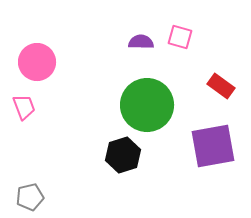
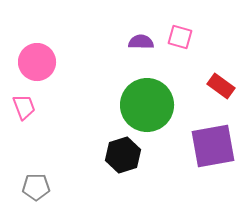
gray pentagon: moved 6 px right, 10 px up; rotated 12 degrees clockwise
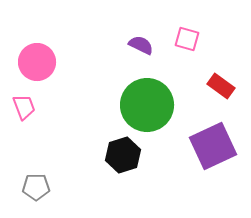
pink square: moved 7 px right, 2 px down
purple semicircle: moved 3 px down; rotated 25 degrees clockwise
purple square: rotated 15 degrees counterclockwise
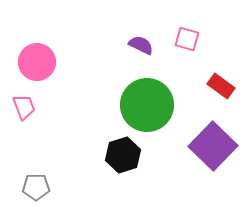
purple square: rotated 21 degrees counterclockwise
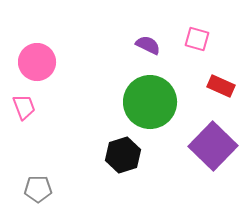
pink square: moved 10 px right
purple semicircle: moved 7 px right
red rectangle: rotated 12 degrees counterclockwise
green circle: moved 3 px right, 3 px up
gray pentagon: moved 2 px right, 2 px down
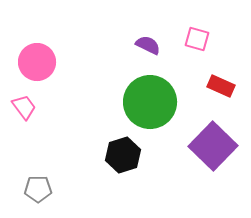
pink trapezoid: rotated 16 degrees counterclockwise
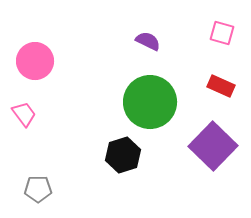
pink square: moved 25 px right, 6 px up
purple semicircle: moved 4 px up
pink circle: moved 2 px left, 1 px up
pink trapezoid: moved 7 px down
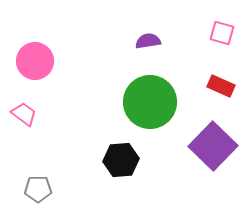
purple semicircle: rotated 35 degrees counterclockwise
pink trapezoid: rotated 16 degrees counterclockwise
black hexagon: moved 2 px left, 5 px down; rotated 12 degrees clockwise
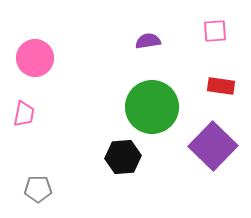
pink square: moved 7 px left, 2 px up; rotated 20 degrees counterclockwise
pink circle: moved 3 px up
red rectangle: rotated 16 degrees counterclockwise
green circle: moved 2 px right, 5 px down
pink trapezoid: rotated 64 degrees clockwise
black hexagon: moved 2 px right, 3 px up
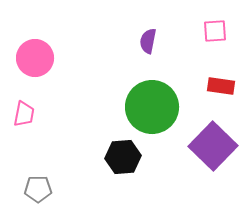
purple semicircle: rotated 70 degrees counterclockwise
